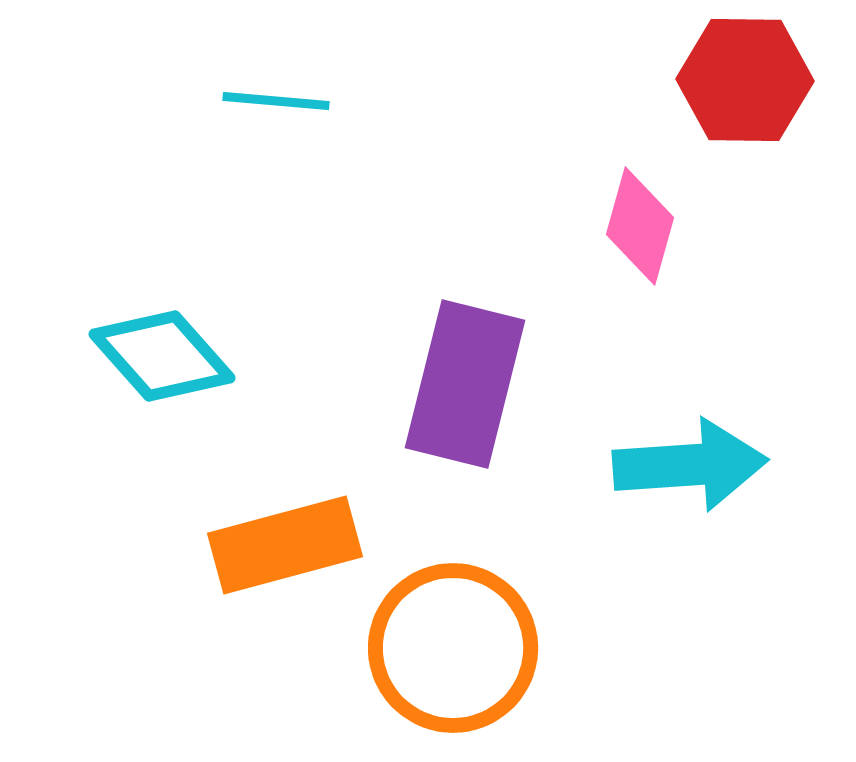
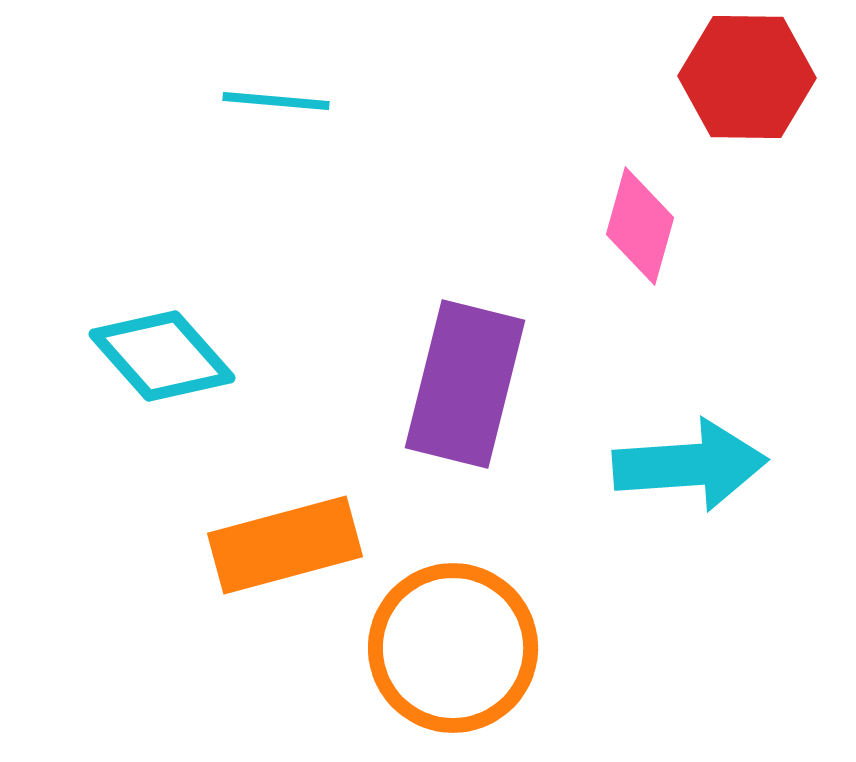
red hexagon: moved 2 px right, 3 px up
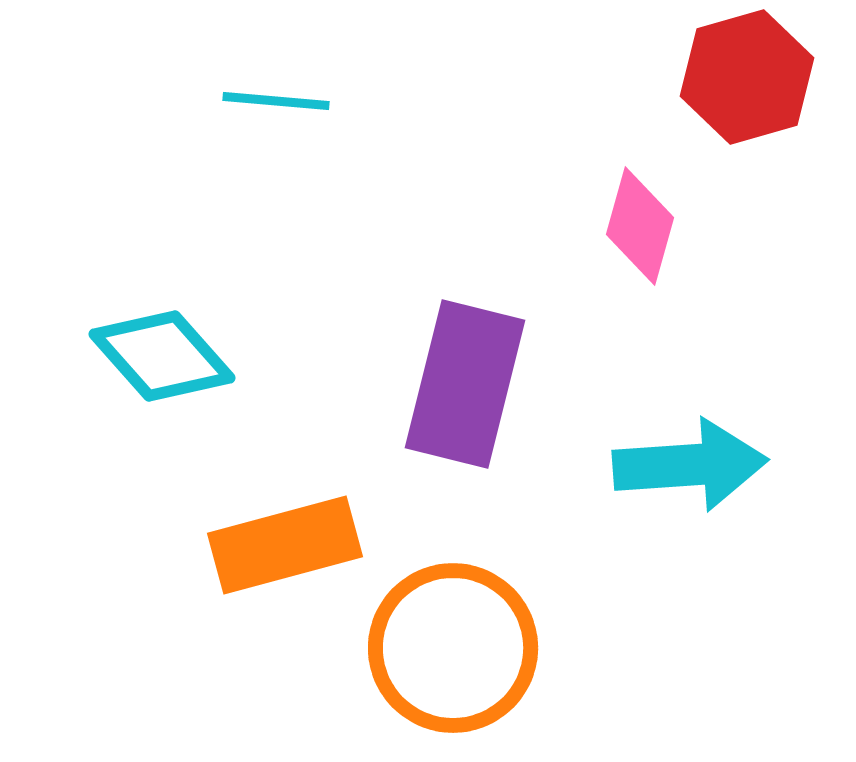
red hexagon: rotated 17 degrees counterclockwise
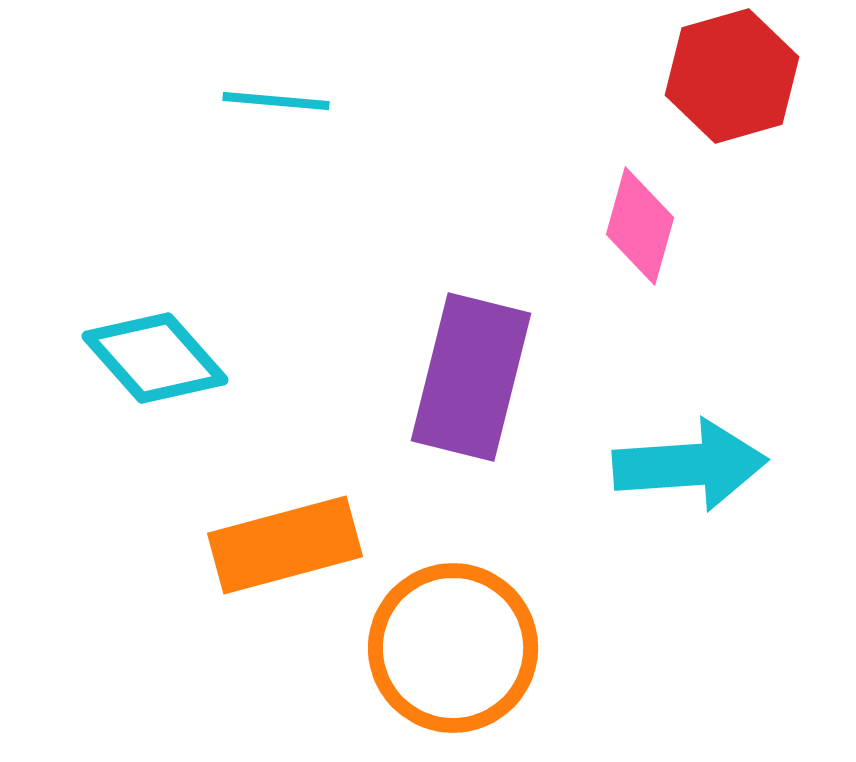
red hexagon: moved 15 px left, 1 px up
cyan diamond: moved 7 px left, 2 px down
purple rectangle: moved 6 px right, 7 px up
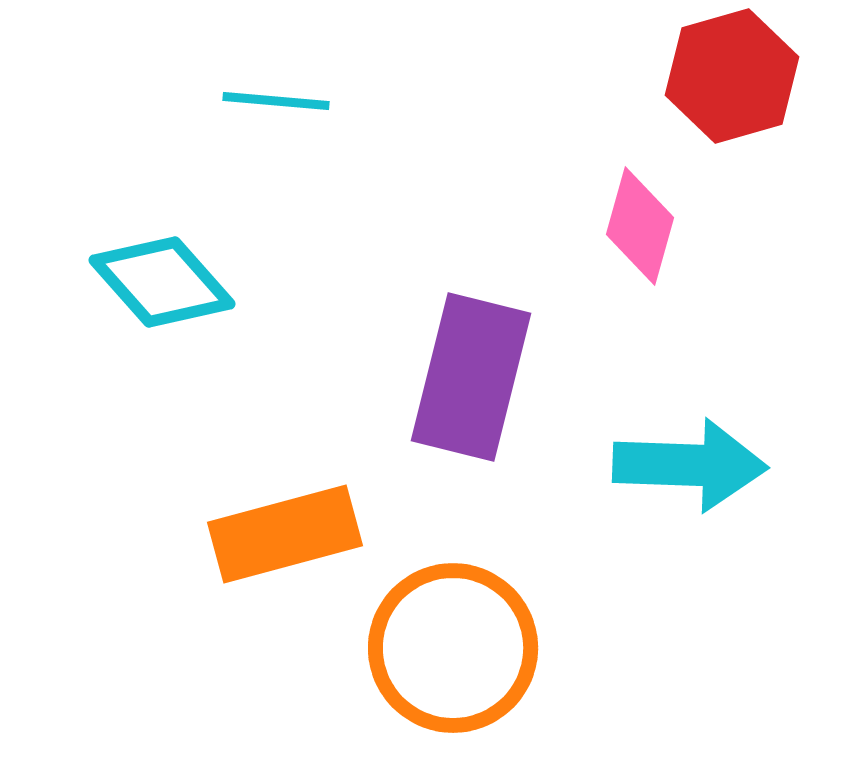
cyan diamond: moved 7 px right, 76 px up
cyan arrow: rotated 6 degrees clockwise
orange rectangle: moved 11 px up
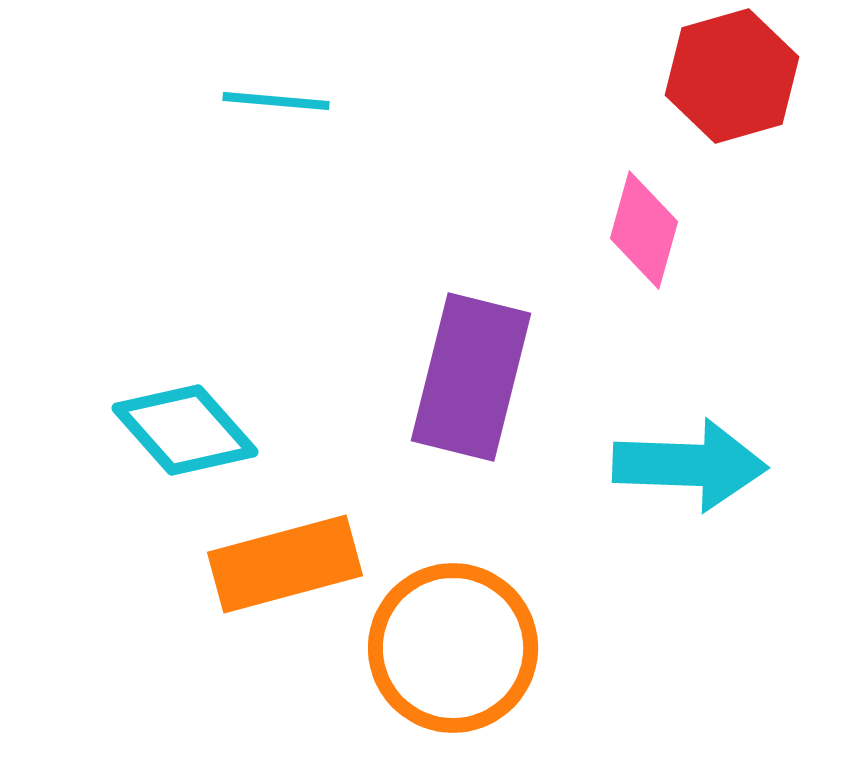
pink diamond: moved 4 px right, 4 px down
cyan diamond: moved 23 px right, 148 px down
orange rectangle: moved 30 px down
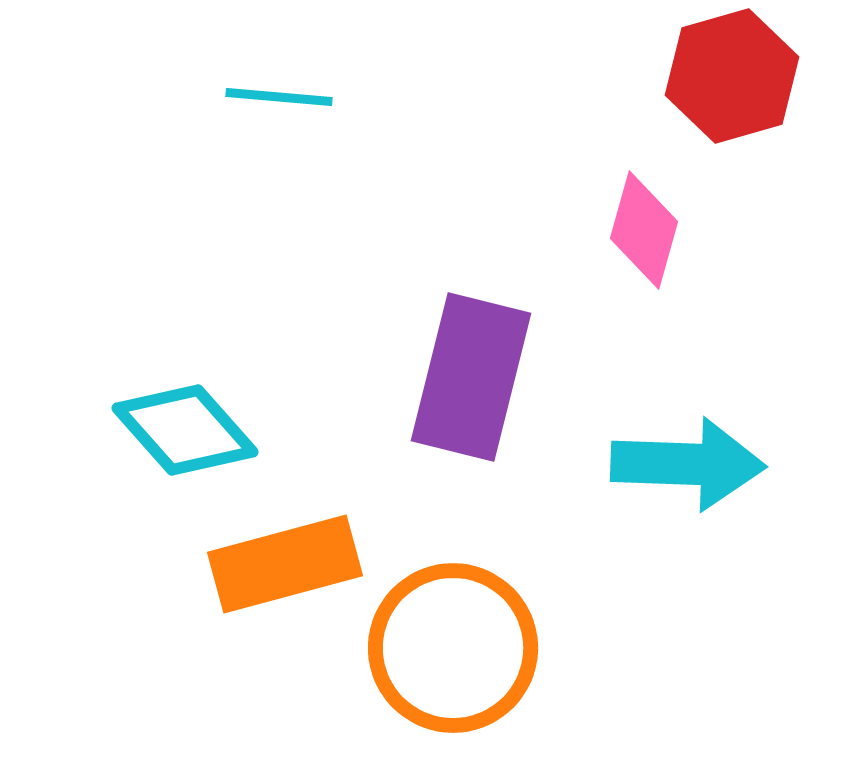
cyan line: moved 3 px right, 4 px up
cyan arrow: moved 2 px left, 1 px up
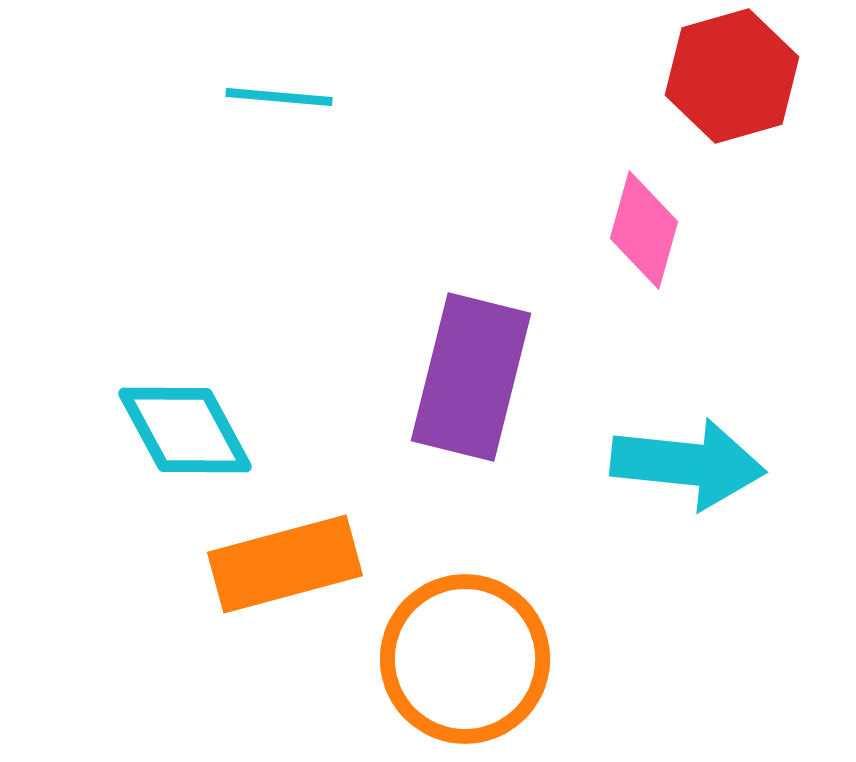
cyan diamond: rotated 13 degrees clockwise
cyan arrow: rotated 4 degrees clockwise
orange circle: moved 12 px right, 11 px down
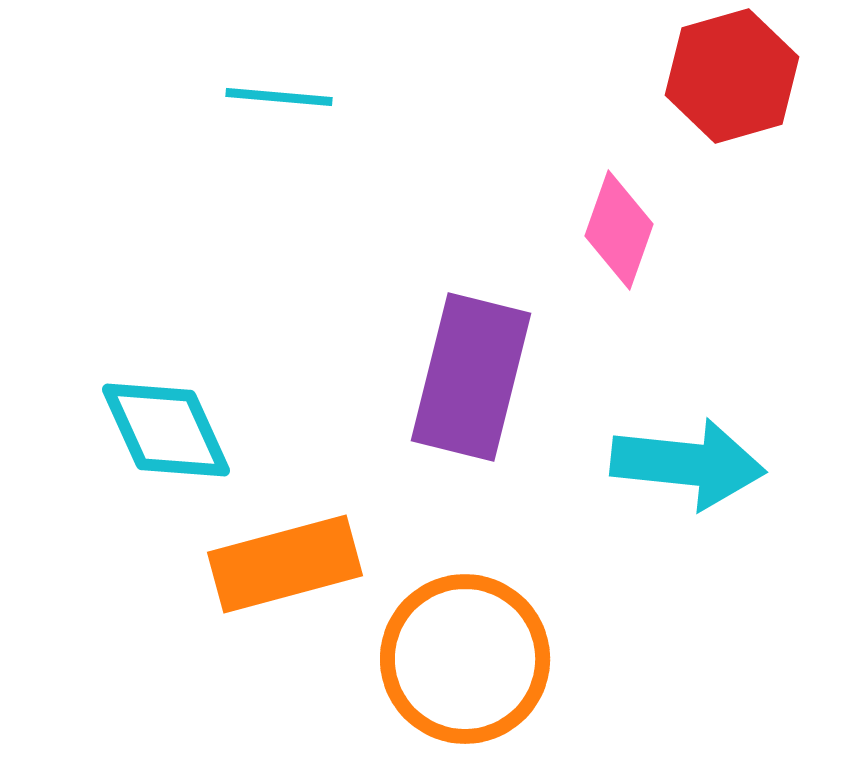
pink diamond: moved 25 px left; rotated 4 degrees clockwise
cyan diamond: moved 19 px left; rotated 4 degrees clockwise
